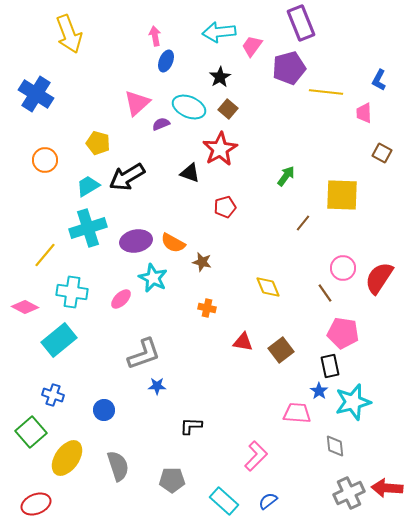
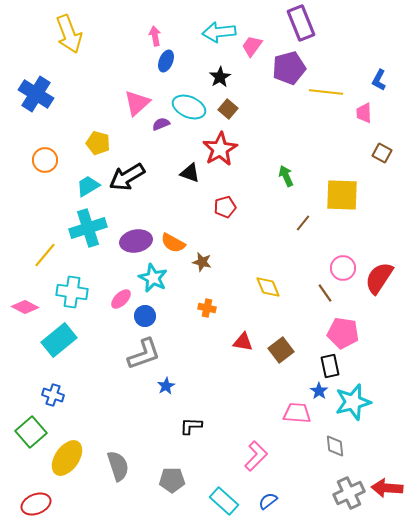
green arrow at (286, 176): rotated 60 degrees counterclockwise
blue star at (157, 386): moved 9 px right; rotated 30 degrees counterclockwise
blue circle at (104, 410): moved 41 px right, 94 px up
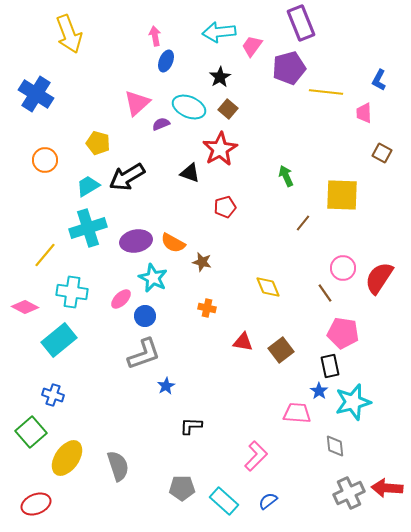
gray pentagon at (172, 480): moved 10 px right, 8 px down
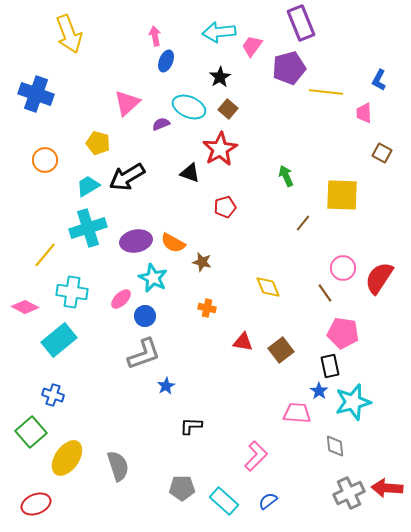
blue cross at (36, 94): rotated 12 degrees counterclockwise
pink triangle at (137, 103): moved 10 px left
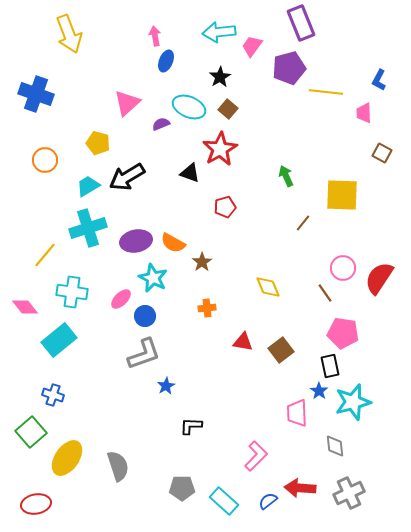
brown star at (202, 262): rotated 24 degrees clockwise
pink diamond at (25, 307): rotated 24 degrees clockwise
orange cross at (207, 308): rotated 18 degrees counterclockwise
pink trapezoid at (297, 413): rotated 96 degrees counterclockwise
red arrow at (387, 488): moved 87 px left
red ellipse at (36, 504): rotated 12 degrees clockwise
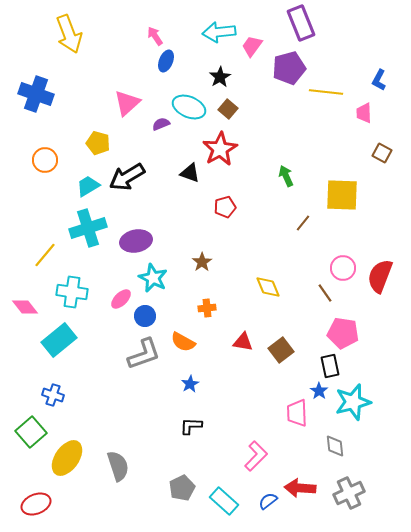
pink arrow at (155, 36): rotated 24 degrees counterclockwise
orange semicircle at (173, 243): moved 10 px right, 99 px down
red semicircle at (379, 278): moved 1 px right, 2 px up; rotated 12 degrees counterclockwise
blue star at (166, 386): moved 24 px right, 2 px up
gray pentagon at (182, 488): rotated 25 degrees counterclockwise
red ellipse at (36, 504): rotated 12 degrees counterclockwise
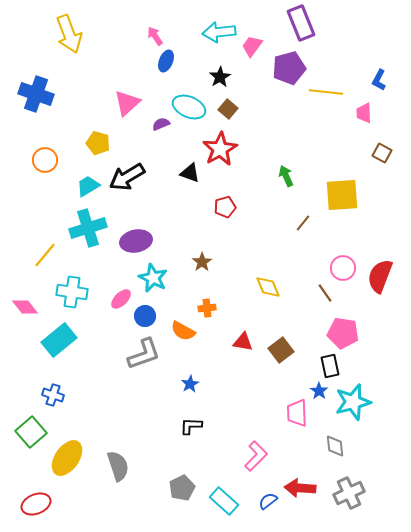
yellow square at (342, 195): rotated 6 degrees counterclockwise
orange semicircle at (183, 342): moved 11 px up
